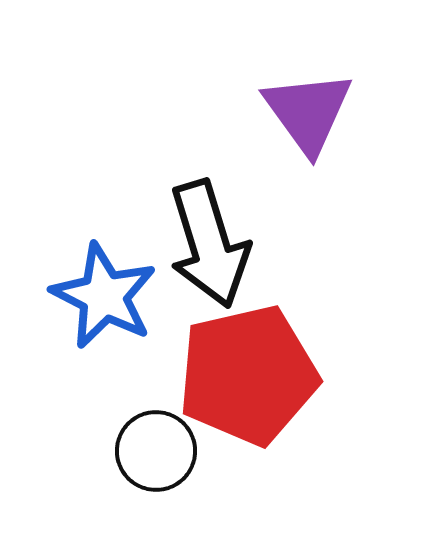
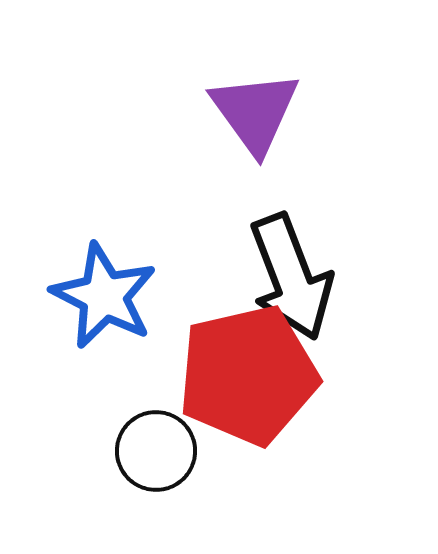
purple triangle: moved 53 px left
black arrow: moved 82 px right, 33 px down; rotated 4 degrees counterclockwise
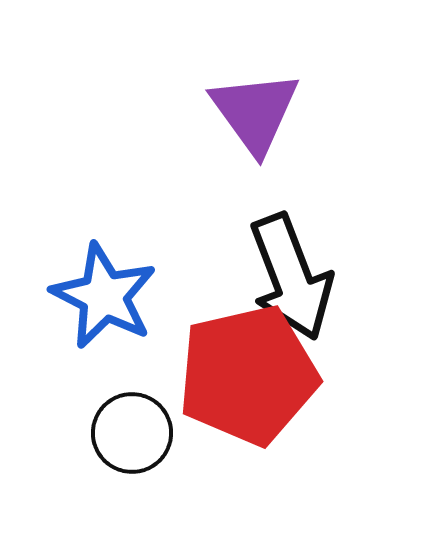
black circle: moved 24 px left, 18 px up
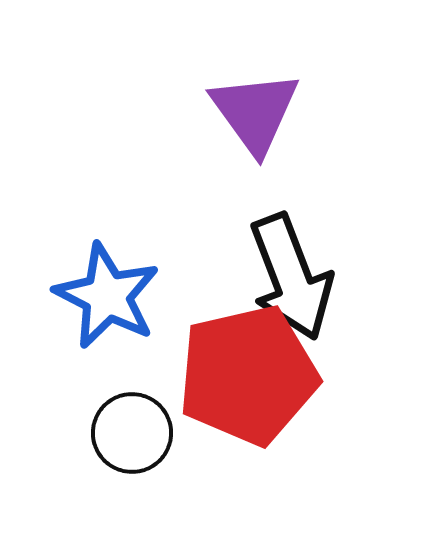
blue star: moved 3 px right
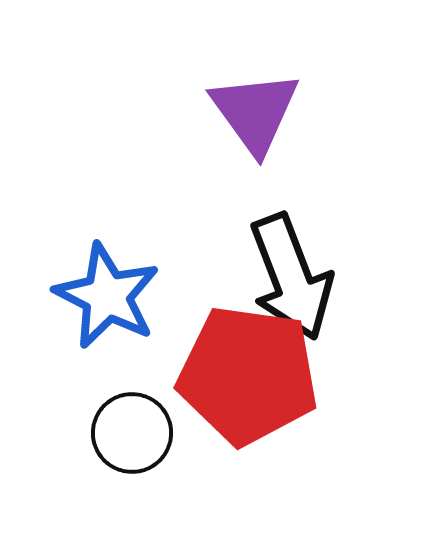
red pentagon: rotated 21 degrees clockwise
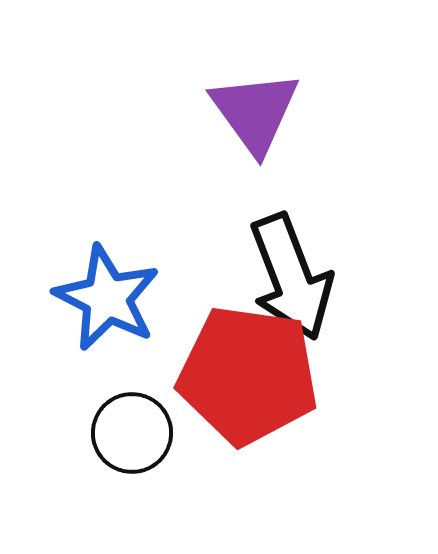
blue star: moved 2 px down
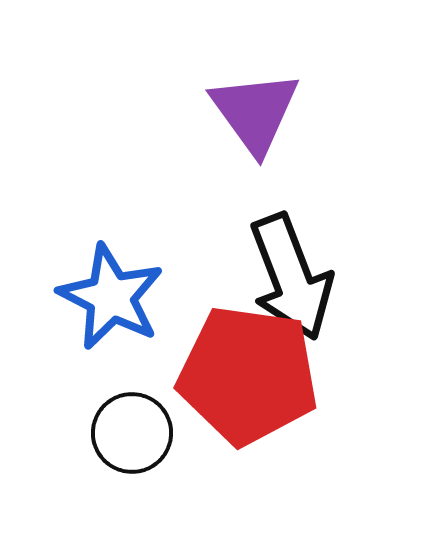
blue star: moved 4 px right, 1 px up
